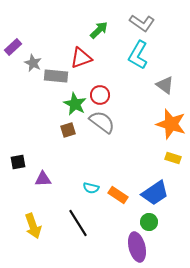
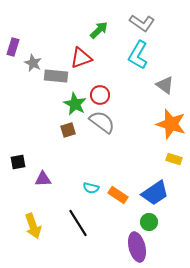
purple rectangle: rotated 30 degrees counterclockwise
yellow rectangle: moved 1 px right, 1 px down
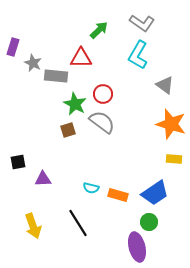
red triangle: rotated 20 degrees clockwise
red circle: moved 3 px right, 1 px up
yellow rectangle: rotated 14 degrees counterclockwise
orange rectangle: rotated 18 degrees counterclockwise
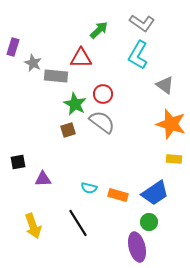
cyan semicircle: moved 2 px left
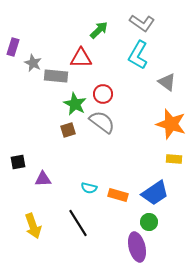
gray triangle: moved 2 px right, 3 px up
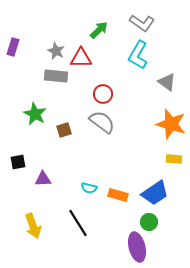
gray star: moved 23 px right, 12 px up
green star: moved 40 px left, 10 px down
brown square: moved 4 px left
